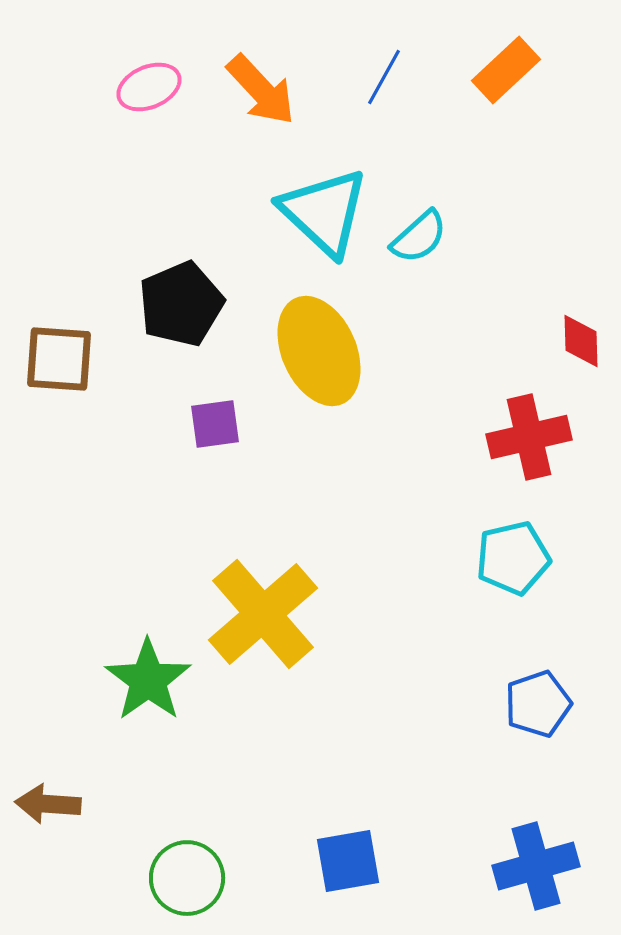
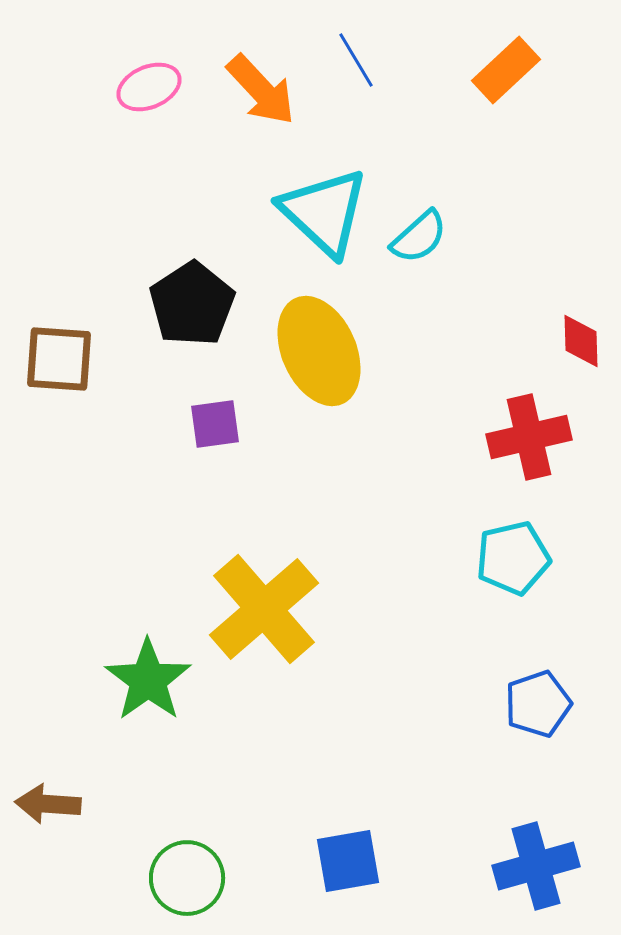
blue line: moved 28 px left, 17 px up; rotated 60 degrees counterclockwise
black pentagon: moved 11 px right; rotated 10 degrees counterclockwise
yellow cross: moved 1 px right, 5 px up
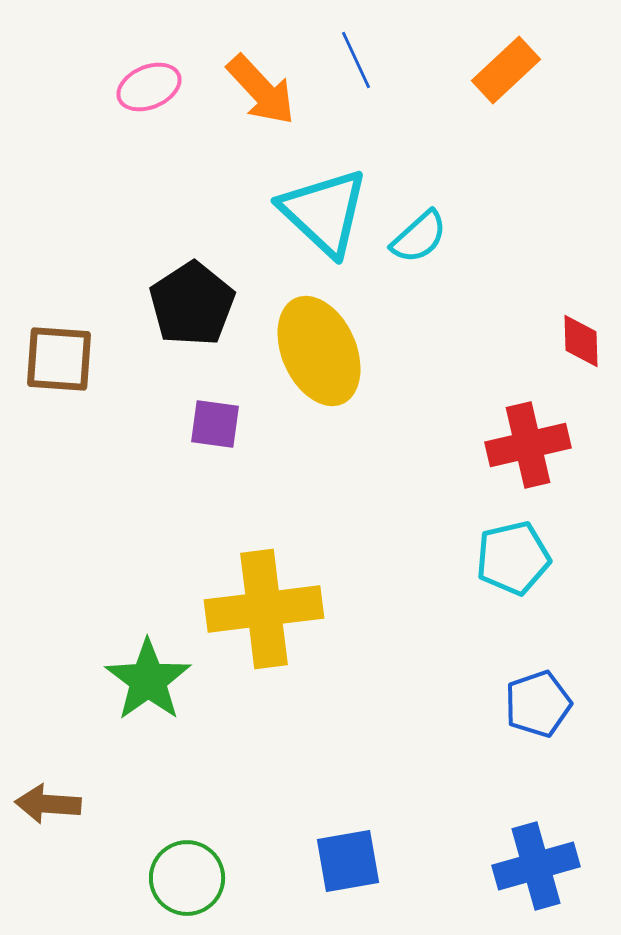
blue line: rotated 6 degrees clockwise
purple square: rotated 16 degrees clockwise
red cross: moved 1 px left, 8 px down
yellow cross: rotated 34 degrees clockwise
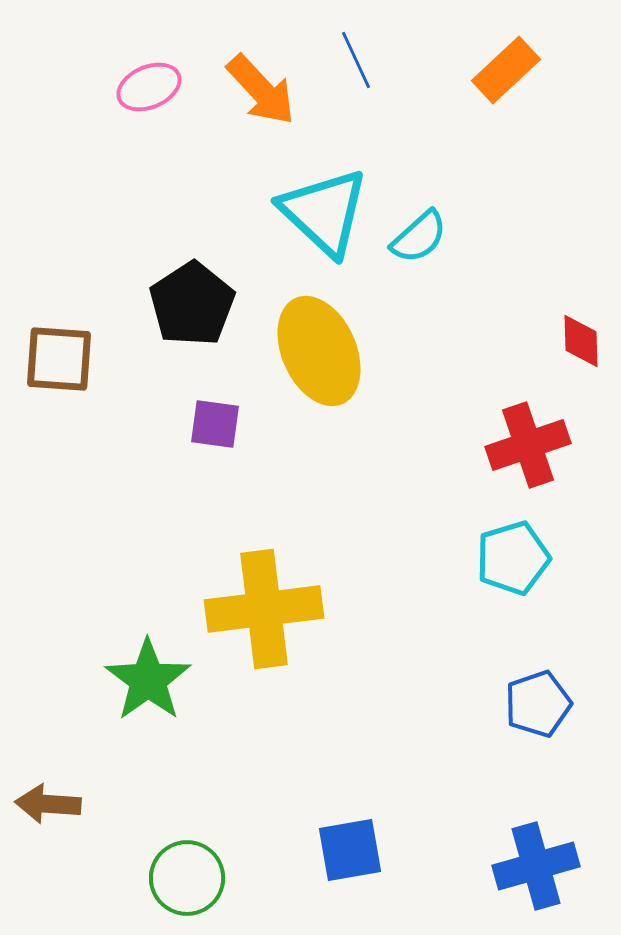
red cross: rotated 6 degrees counterclockwise
cyan pentagon: rotated 4 degrees counterclockwise
blue square: moved 2 px right, 11 px up
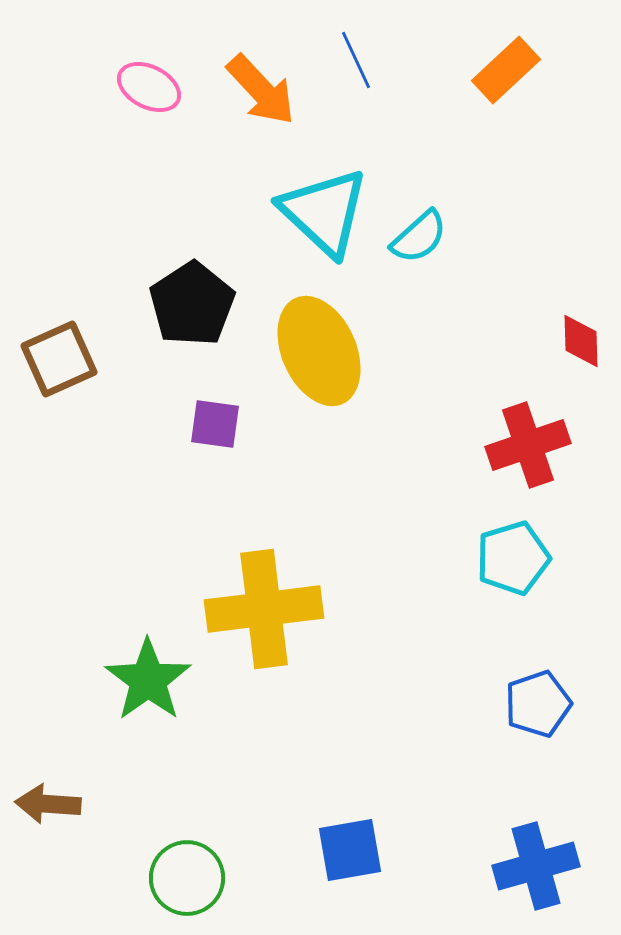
pink ellipse: rotated 50 degrees clockwise
brown square: rotated 28 degrees counterclockwise
